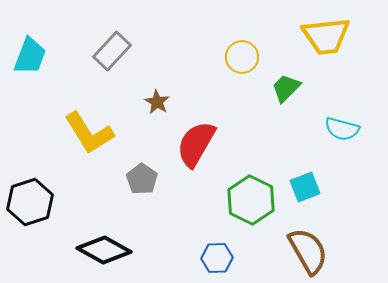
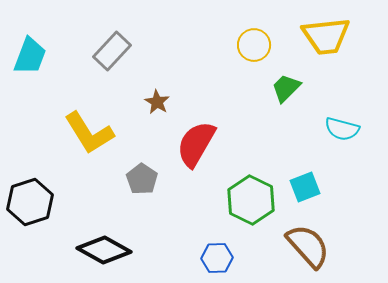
yellow circle: moved 12 px right, 12 px up
brown semicircle: moved 5 px up; rotated 12 degrees counterclockwise
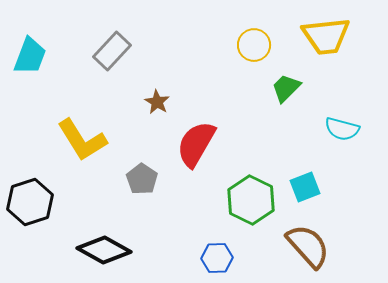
yellow L-shape: moved 7 px left, 7 px down
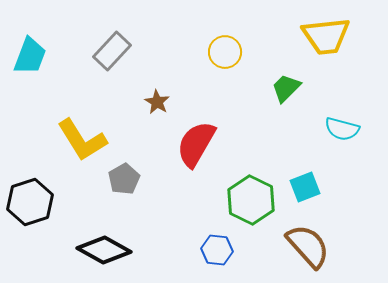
yellow circle: moved 29 px left, 7 px down
gray pentagon: moved 18 px left; rotated 8 degrees clockwise
blue hexagon: moved 8 px up; rotated 8 degrees clockwise
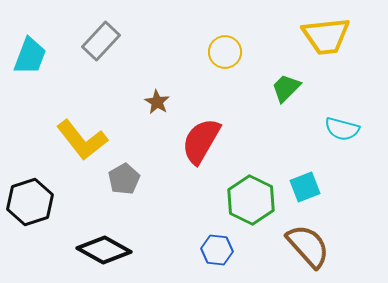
gray rectangle: moved 11 px left, 10 px up
yellow L-shape: rotated 6 degrees counterclockwise
red semicircle: moved 5 px right, 3 px up
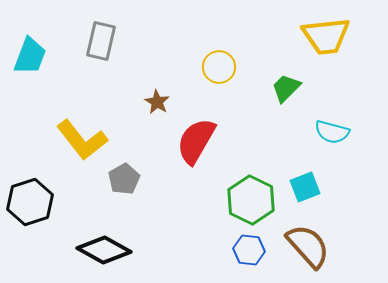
gray rectangle: rotated 30 degrees counterclockwise
yellow circle: moved 6 px left, 15 px down
cyan semicircle: moved 10 px left, 3 px down
red semicircle: moved 5 px left
blue hexagon: moved 32 px right
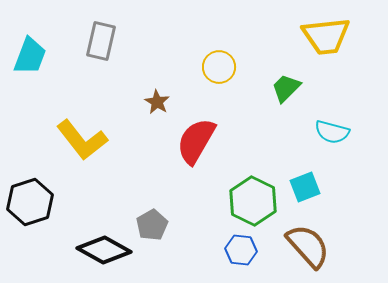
gray pentagon: moved 28 px right, 46 px down
green hexagon: moved 2 px right, 1 px down
blue hexagon: moved 8 px left
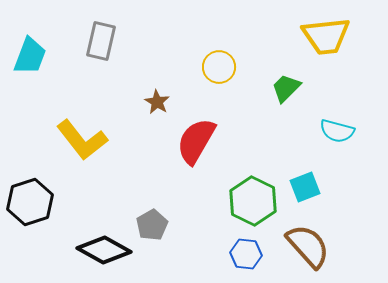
cyan semicircle: moved 5 px right, 1 px up
blue hexagon: moved 5 px right, 4 px down
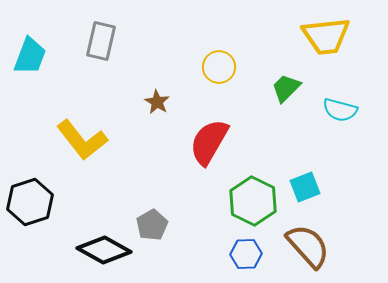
cyan semicircle: moved 3 px right, 21 px up
red semicircle: moved 13 px right, 1 px down
blue hexagon: rotated 8 degrees counterclockwise
